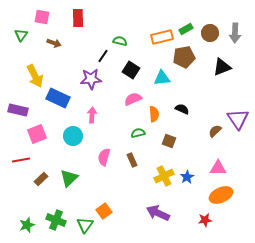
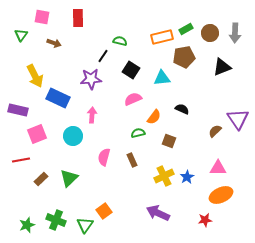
orange semicircle at (154, 114): moved 3 px down; rotated 42 degrees clockwise
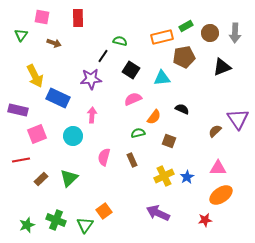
green rectangle at (186, 29): moved 3 px up
orange ellipse at (221, 195): rotated 10 degrees counterclockwise
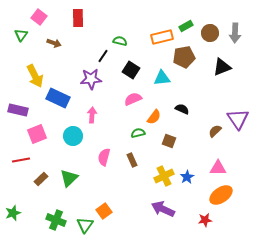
pink square at (42, 17): moved 3 px left; rotated 28 degrees clockwise
purple arrow at (158, 213): moved 5 px right, 4 px up
green star at (27, 225): moved 14 px left, 12 px up
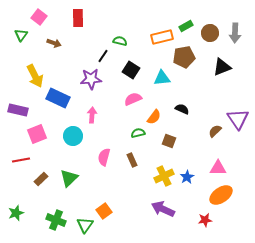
green star at (13, 213): moved 3 px right
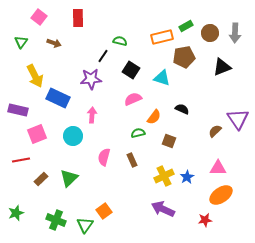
green triangle at (21, 35): moved 7 px down
cyan triangle at (162, 78): rotated 24 degrees clockwise
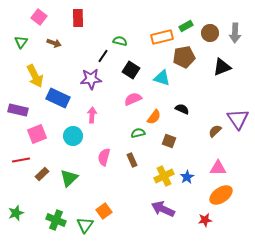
brown rectangle at (41, 179): moved 1 px right, 5 px up
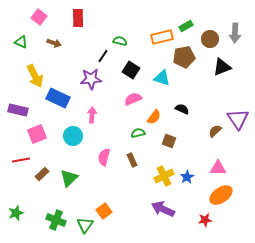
brown circle at (210, 33): moved 6 px down
green triangle at (21, 42): rotated 40 degrees counterclockwise
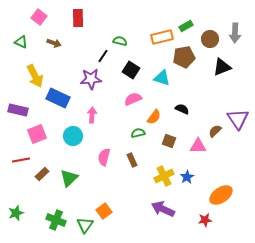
pink triangle at (218, 168): moved 20 px left, 22 px up
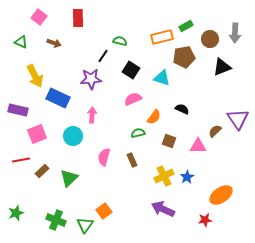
brown rectangle at (42, 174): moved 3 px up
